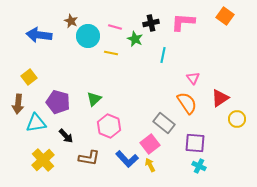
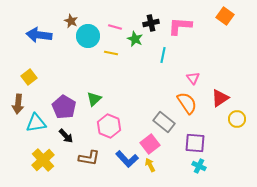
pink L-shape: moved 3 px left, 4 px down
purple pentagon: moved 6 px right, 5 px down; rotated 15 degrees clockwise
gray rectangle: moved 1 px up
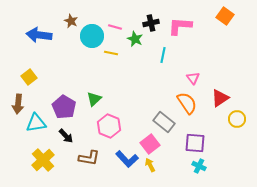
cyan circle: moved 4 px right
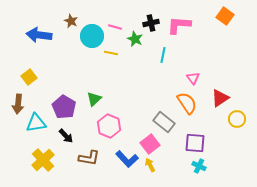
pink L-shape: moved 1 px left, 1 px up
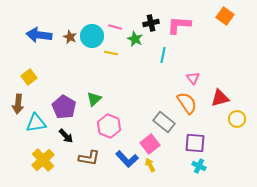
brown star: moved 1 px left, 16 px down
red triangle: rotated 18 degrees clockwise
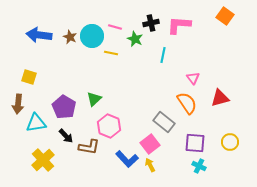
yellow square: rotated 35 degrees counterclockwise
yellow circle: moved 7 px left, 23 px down
brown L-shape: moved 11 px up
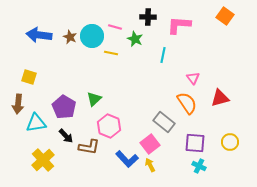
black cross: moved 3 px left, 6 px up; rotated 14 degrees clockwise
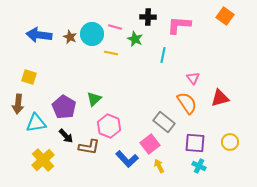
cyan circle: moved 2 px up
yellow arrow: moved 9 px right, 1 px down
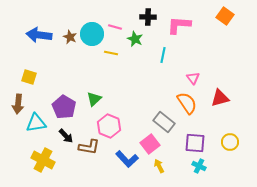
yellow cross: rotated 20 degrees counterclockwise
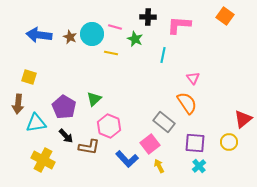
red triangle: moved 23 px right, 21 px down; rotated 24 degrees counterclockwise
yellow circle: moved 1 px left
cyan cross: rotated 24 degrees clockwise
